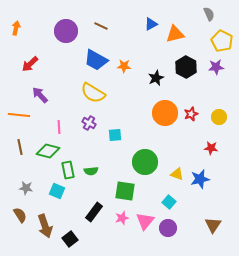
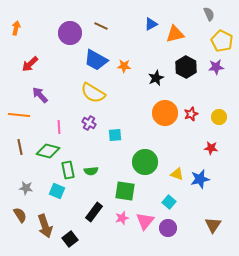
purple circle at (66, 31): moved 4 px right, 2 px down
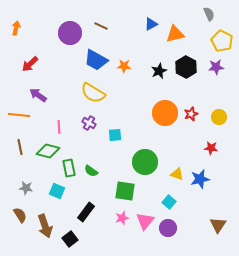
black star at (156, 78): moved 3 px right, 7 px up
purple arrow at (40, 95): moved 2 px left; rotated 12 degrees counterclockwise
green rectangle at (68, 170): moved 1 px right, 2 px up
green semicircle at (91, 171): rotated 40 degrees clockwise
black rectangle at (94, 212): moved 8 px left
brown triangle at (213, 225): moved 5 px right
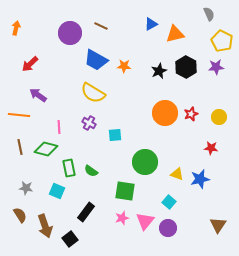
green diamond at (48, 151): moved 2 px left, 2 px up
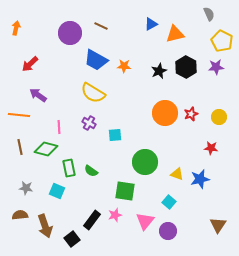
black rectangle at (86, 212): moved 6 px right, 8 px down
brown semicircle at (20, 215): rotated 63 degrees counterclockwise
pink star at (122, 218): moved 7 px left, 3 px up
purple circle at (168, 228): moved 3 px down
black square at (70, 239): moved 2 px right
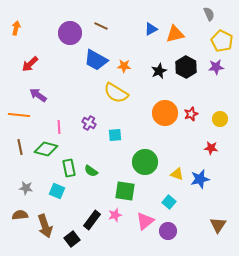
blue triangle at (151, 24): moved 5 px down
yellow semicircle at (93, 93): moved 23 px right
yellow circle at (219, 117): moved 1 px right, 2 px down
pink triangle at (145, 221): rotated 12 degrees clockwise
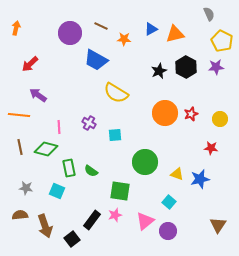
orange star at (124, 66): moved 27 px up
green square at (125, 191): moved 5 px left
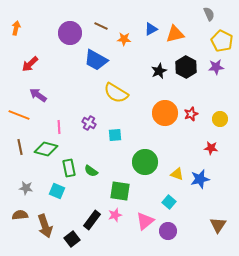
orange line at (19, 115): rotated 15 degrees clockwise
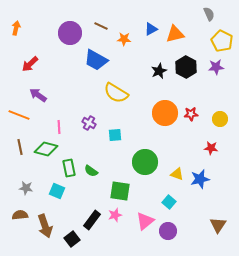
red star at (191, 114): rotated 16 degrees clockwise
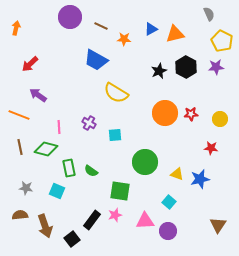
purple circle at (70, 33): moved 16 px up
pink triangle at (145, 221): rotated 36 degrees clockwise
